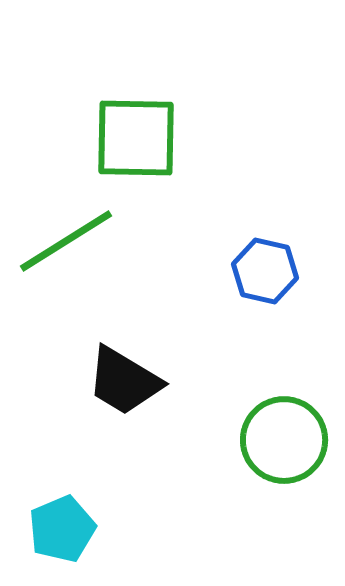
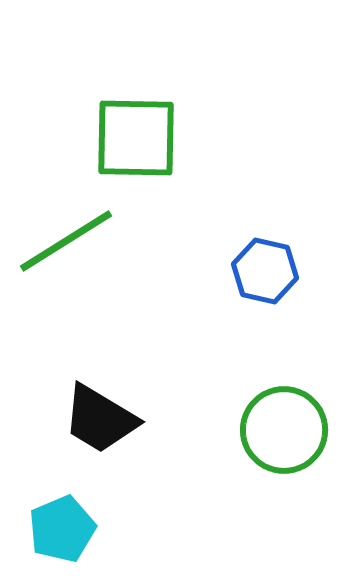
black trapezoid: moved 24 px left, 38 px down
green circle: moved 10 px up
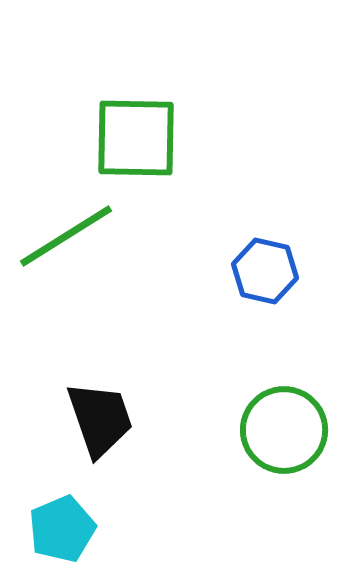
green line: moved 5 px up
black trapezoid: rotated 140 degrees counterclockwise
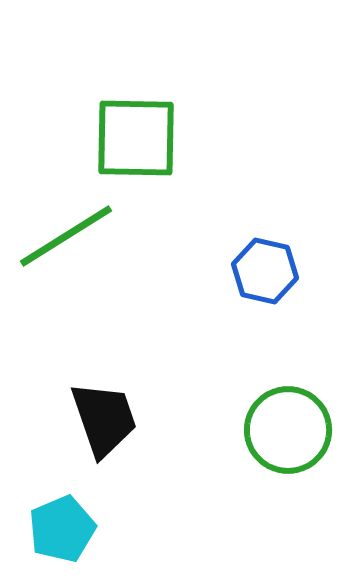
black trapezoid: moved 4 px right
green circle: moved 4 px right
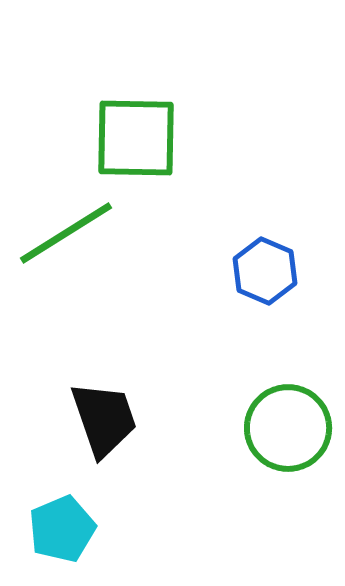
green line: moved 3 px up
blue hexagon: rotated 10 degrees clockwise
green circle: moved 2 px up
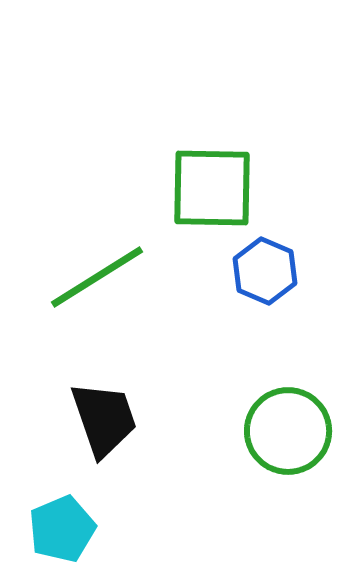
green square: moved 76 px right, 50 px down
green line: moved 31 px right, 44 px down
green circle: moved 3 px down
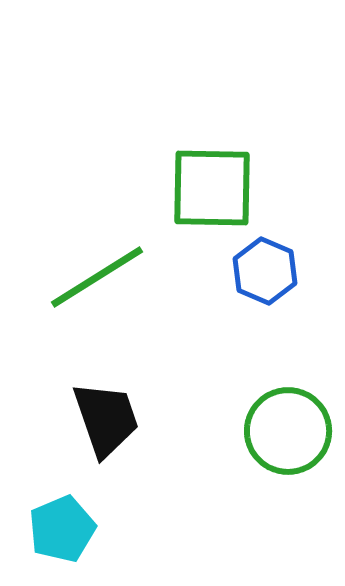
black trapezoid: moved 2 px right
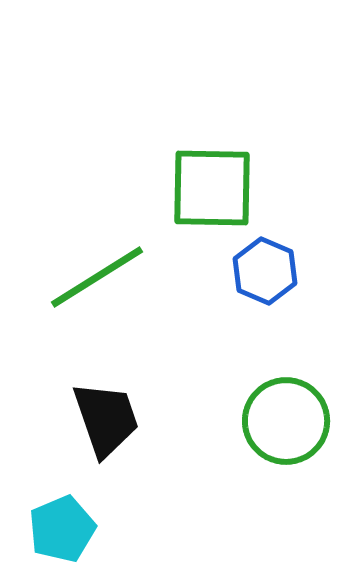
green circle: moved 2 px left, 10 px up
